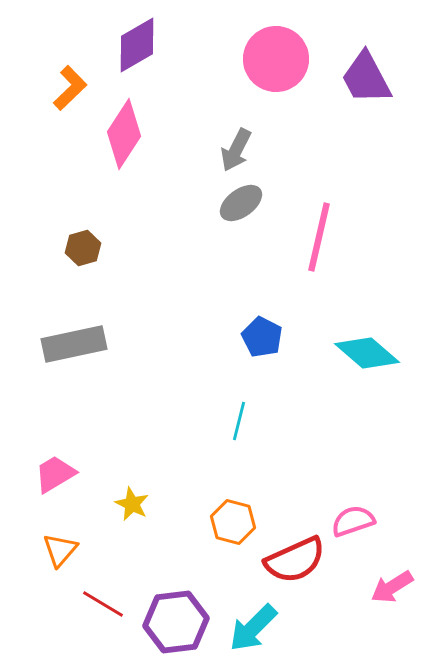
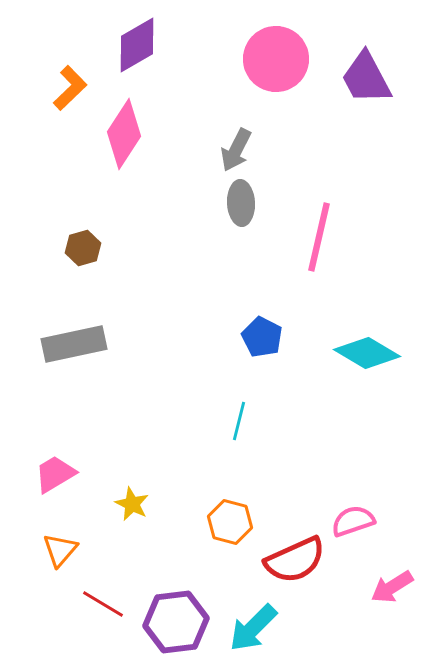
gray ellipse: rotated 57 degrees counterclockwise
cyan diamond: rotated 10 degrees counterclockwise
orange hexagon: moved 3 px left
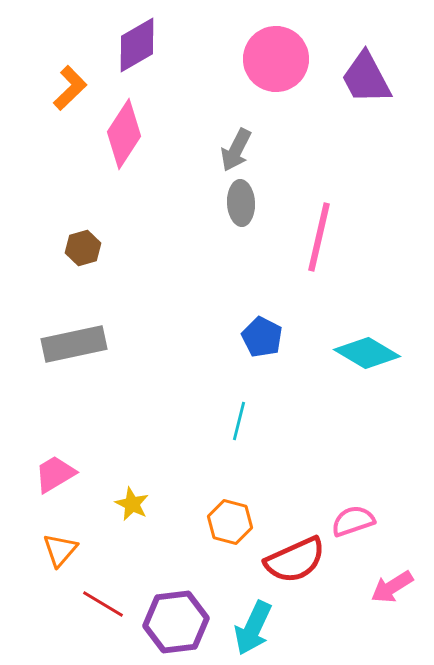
cyan arrow: rotated 20 degrees counterclockwise
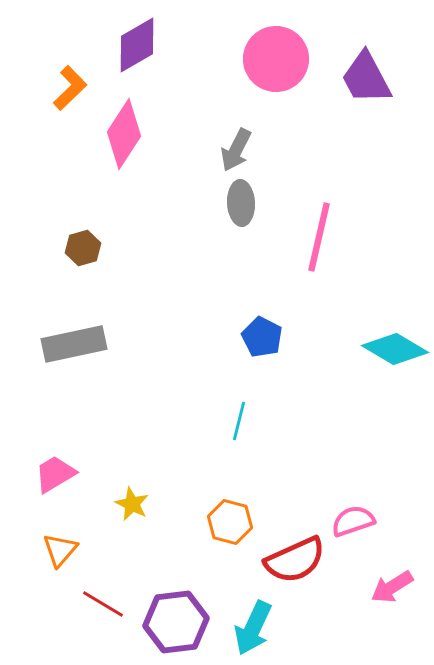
cyan diamond: moved 28 px right, 4 px up
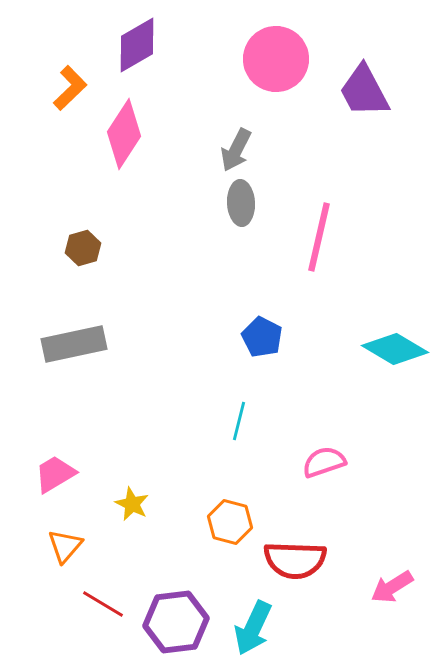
purple trapezoid: moved 2 px left, 13 px down
pink semicircle: moved 29 px left, 59 px up
orange triangle: moved 5 px right, 4 px up
red semicircle: rotated 26 degrees clockwise
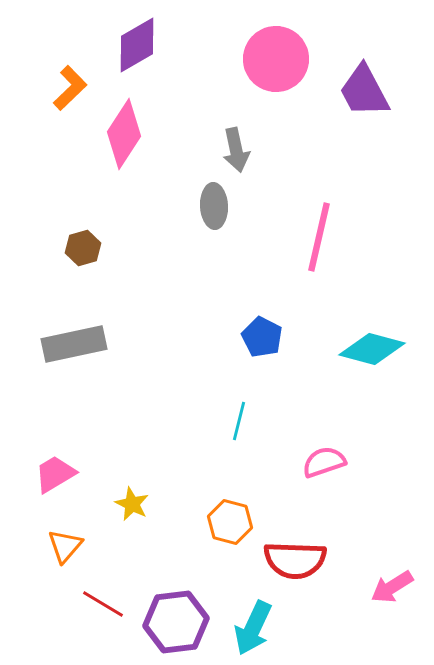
gray arrow: rotated 39 degrees counterclockwise
gray ellipse: moved 27 px left, 3 px down
cyan diamond: moved 23 px left; rotated 16 degrees counterclockwise
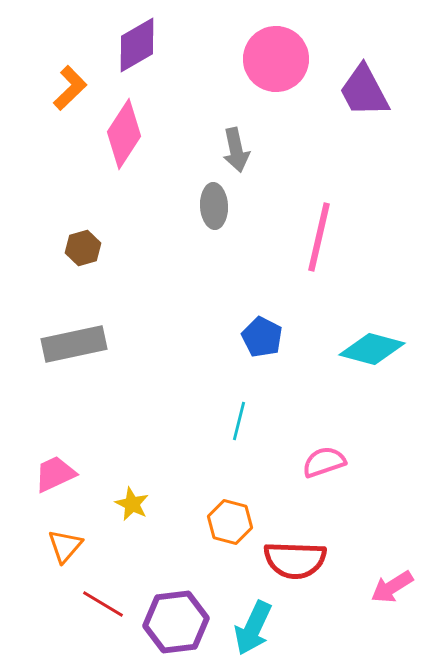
pink trapezoid: rotated 6 degrees clockwise
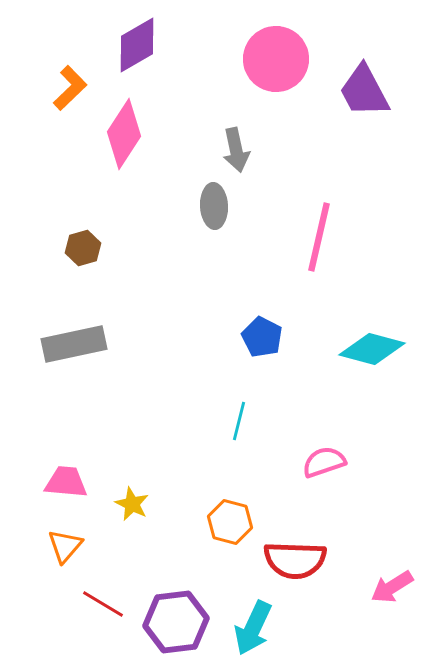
pink trapezoid: moved 11 px right, 8 px down; rotated 30 degrees clockwise
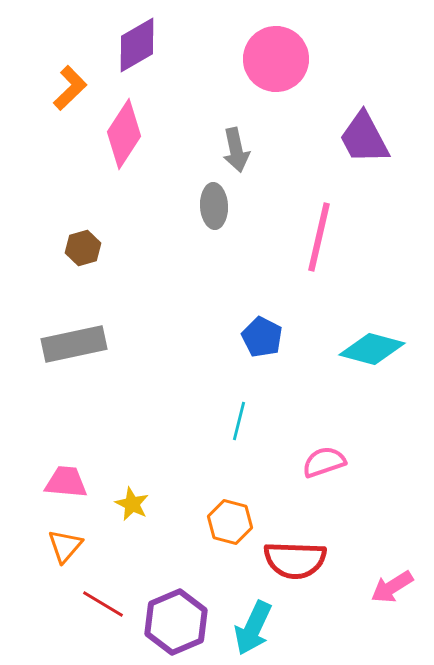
purple trapezoid: moved 47 px down
purple hexagon: rotated 16 degrees counterclockwise
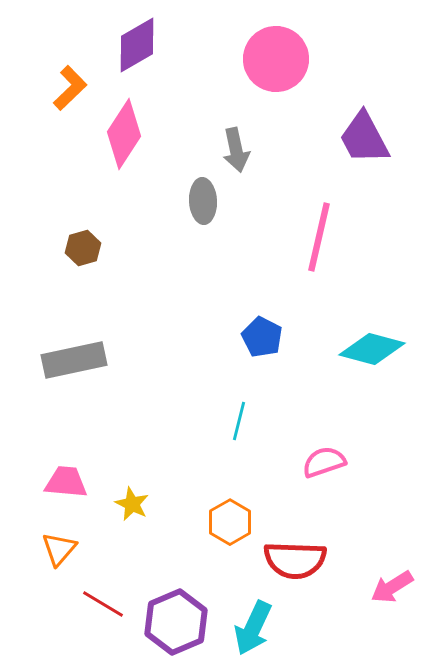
gray ellipse: moved 11 px left, 5 px up
gray rectangle: moved 16 px down
orange hexagon: rotated 15 degrees clockwise
orange triangle: moved 6 px left, 3 px down
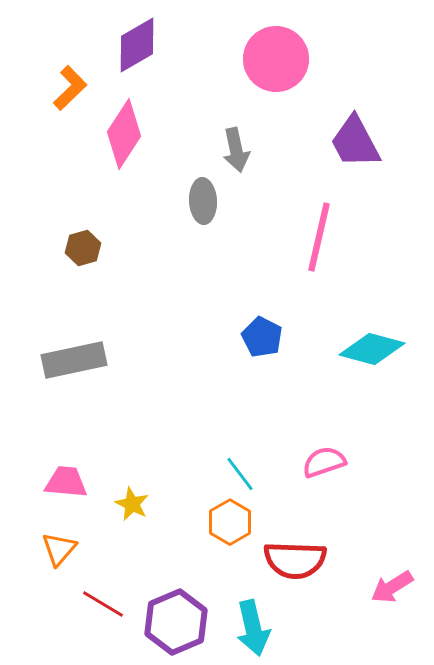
purple trapezoid: moved 9 px left, 4 px down
cyan line: moved 1 px right, 53 px down; rotated 51 degrees counterclockwise
cyan arrow: rotated 38 degrees counterclockwise
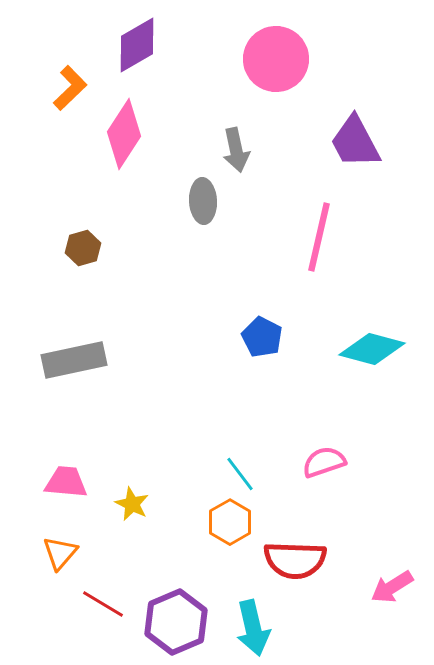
orange triangle: moved 1 px right, 4 px down
